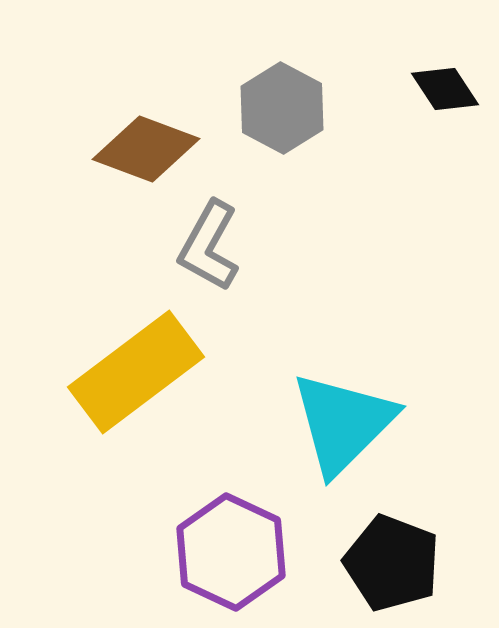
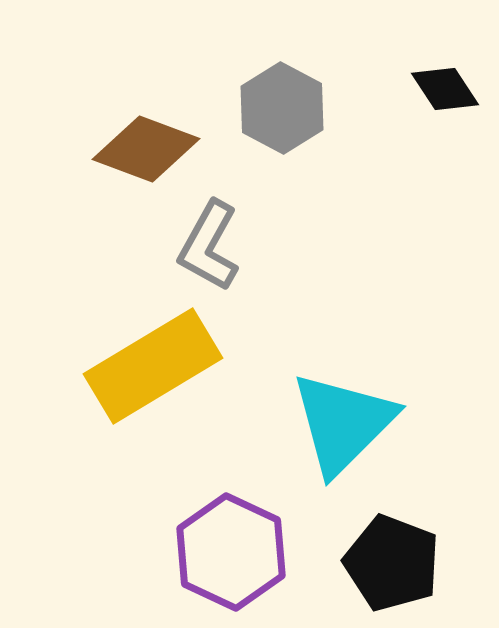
yellow rectangle: moved 17 px right, 6 px up; rotated 6 degrees clockwise
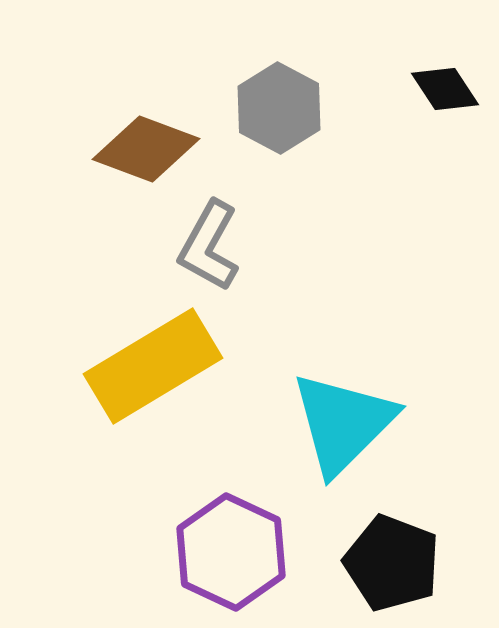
gray hexagon: moved 3 px left
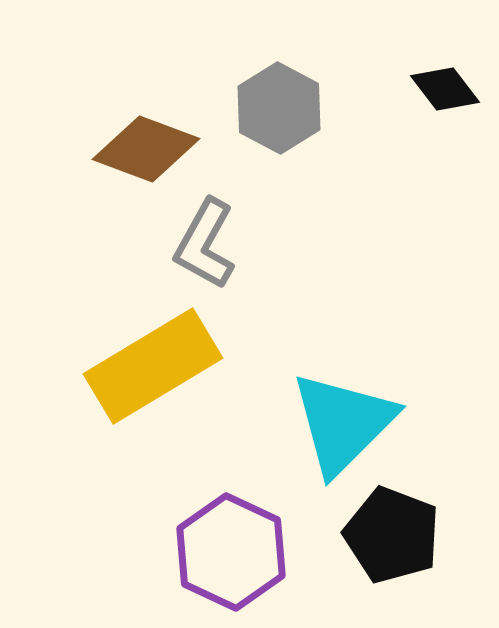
black diamond: rotated 4 degrees counterclockwise
gray L-shape: moved 4 px left, 2 px up
black pentagon: moved 28 px up
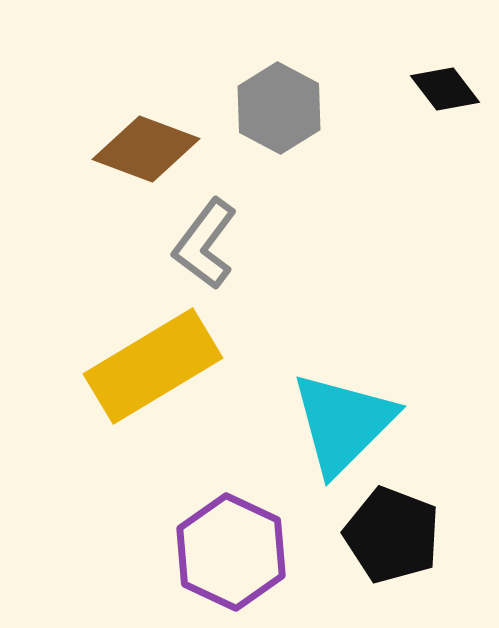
gray L-shape: rotated 8 degrees clockwise
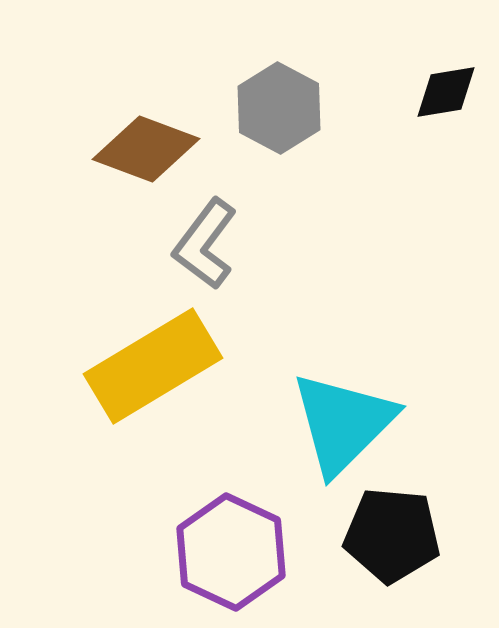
black diamond: moved 1 px right, 3 px down; rotated 62 degrees counterclockwise
black pentagon: rotated 16 degrees counterclockwise
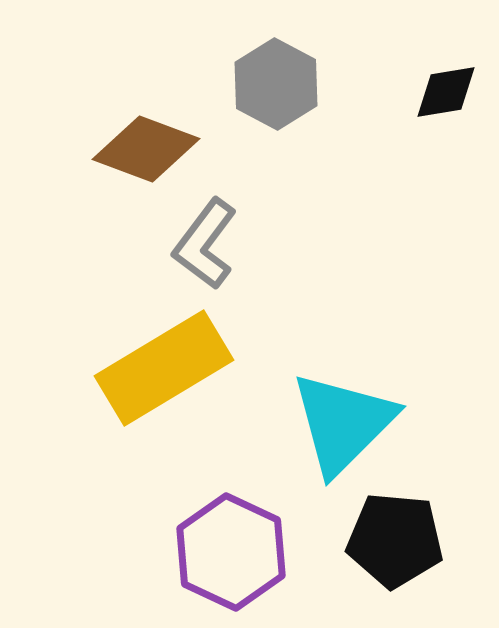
gray hexagon: moved 3 px left, 24 px up
yellow rectangle: moved 11 px right, 2 px down
black pentagon: moved 3 px right, 5 px down
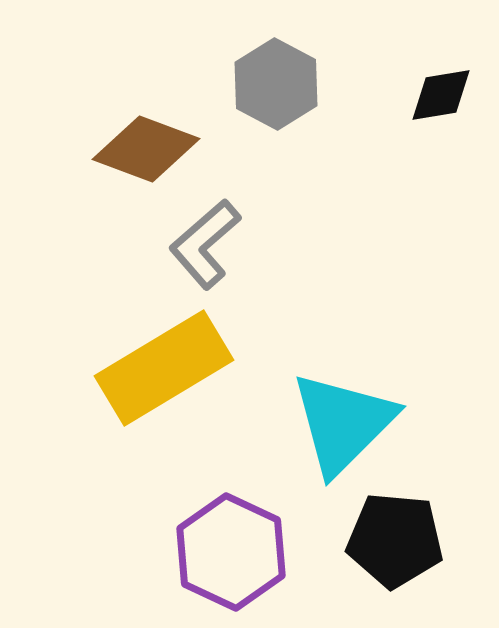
black diamond: moved 5 px left, 3 px down
gray L-shape: rotated 12 degrees clockwise
